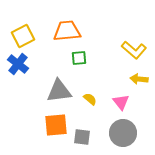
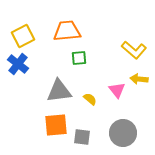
pink triangle: moved 4 px left, 12 px up
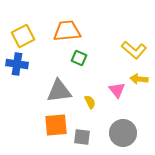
green square: rotated 28 degrees clockwise
blue cross: moved 1 px left; rotated 30 degrees counterclockwise
yellow semicircle: moved 3 px down; rotated 24 degrees clockwise
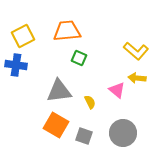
yellow L-shape: moved 2 px right, 1 px down
blue cross: moved 1 px left, 1 px down
yellow arrow: moved 2 px left, 1 px up
pink triangle: rotated 12 degrees counterclockwise
orange square: rotated 35 degrees clockwise
gray square: moved 2 px right, 1 px up; rotated 12 degrees clockwise
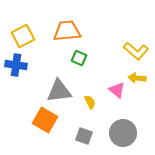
orange square: moved 11 px left, 5 px up
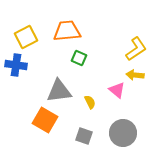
yellow square: moved 3 px right, 1 px down
yellow L-shape: moved 2 px up; rotated 75 degrees counterclockwise
yellow arrow: moved 2 px left, 3 px up
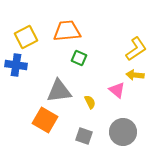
gray circle: moved 1 px up
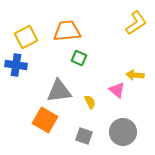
yellow L-shape: moved 26 px up
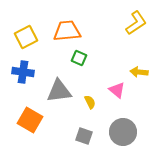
blue cross: moved 7 px right, 7 px down
yellow arrow: moved 4 px right, 3 px up
orange square: moved 15 px left
